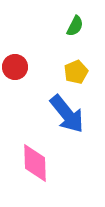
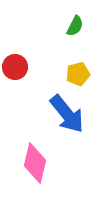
yellow pentagon: moved 2 px right, 2 px down; rotated 10 degrees clockwise
pink diamond: rotated 15 degrees clockwise
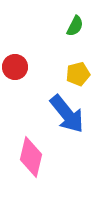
pink diamond: moved 4 px left, 6 px up
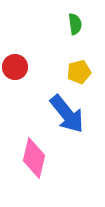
green semicircle: moved 2 px up; rotated 35 degrees counterclockwise
yellow pentagon: moved 1 px right, 2 px up
pink diamond: moved 3 px right, 1 px down
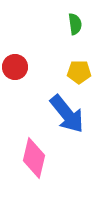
yellow pentagon: rotated 15 degrees clockwise
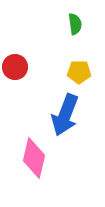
blue arrow: moved 2 px left, 1 px down; rotated 60 degrees clockwise
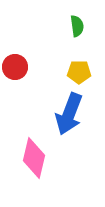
green semicircle: moved 2 px right, 2 px down
blue arrow: moved 4 px right, 1 px up
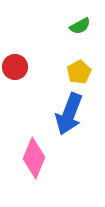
green semicircle: moved 3 px right; rotated 70 degrees clockwise
yellow pentagon: rotated 30 degrees counterclockwise
pink diamond: rotated 9 degrees clockwise
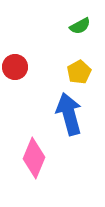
blue arrow: rotated 144 degrees clockwise
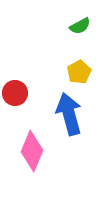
red circle: moved 26 px down
pink diamond: moved 2 px left, 7 px up
